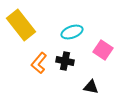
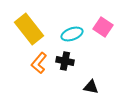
yellow rectangle: moved 8 px right, 4 px down
cyan ellipse: moved 2 px down
pink square: moved 23 px up
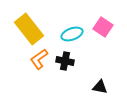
orange L-shape: moved 4 px up; rotated 15 degrees clockwise
black triangle: moved 9 px right
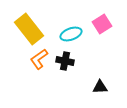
pink square: moved 1 px left, 3 px up; rotated 24 degrees clockwise
cyan ellipse: moved 1 px left
black triangle: rotated 14 degrees counterclockwise
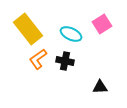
yellow rectangle: moved 1 px left
cyan ellipse: rotated 45 degrees clockwise
orange L-shape: moved 1 px left
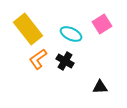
black cross: rotated 18 degrees clockwise
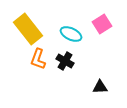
orange L-shape: rotated 35 degrees counterclockwise
